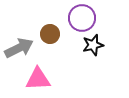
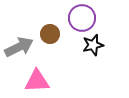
gray arrow: moved 1 px up
pink triangle: moved 1 px left, 2 px down
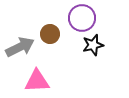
gray arrow: moved 1 px right
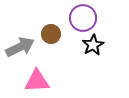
purple circle: moved 1 px right
brown circle: moved 1 px right
black star: rotated 15 degrees counterclockwise
